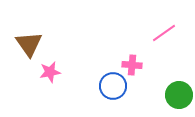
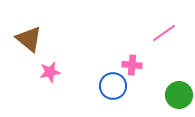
brown triangle: moved 5 px up; rotated 16 degrees counterclockwise
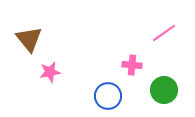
brown triangle: rotated 12 degrees clockwise
blue circle: moved 5 px left, 10 px down
green circle: moved 15 px left, 5 px up
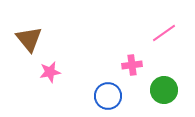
pink cross: rotated 12 degrees counterclockwise
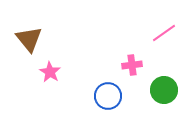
pink star: rotated 30 degrees counterclockwise
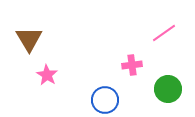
brown triangle: rotated 8 degrees clockwise
pink star: moved 3 px left, 3 px down
green circle: moved 4 px right, 1 px up
blue circle: moved 3 px left, 4 px down
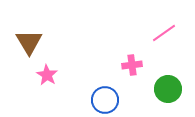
brown triangle: moved 3 px down
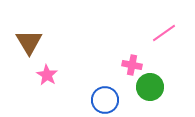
pink cross: rotated 18 degrees clockwise
green circle: moved 18 px left, 2 px up
